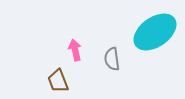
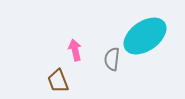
cyan ellipse: moved 10 px left, 4 px down
gray semicircle: rotated 15 degrees clockwise
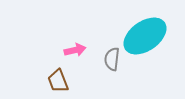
pink arrow: rotated 90 degrees clockwise
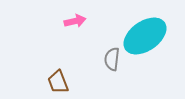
pink arrow: moved 29 px up
brown trapezoid: moved 1 px down
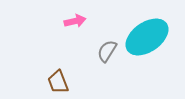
cyan ellipse: moved 2 px right, 1 px down
gray semicircle: moved 5 px left, 8 px up; rotated 25 degrees clockwise
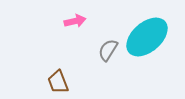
cyan ellipse: rotated 6 degrees counterclockwise
gray semicircle: moved 1 px right, 1 px up
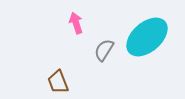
pink arrow: moved 1 px right, 2 px down; rotated 95 degrees counterclockwise
gray semicircle: moved 4 px left
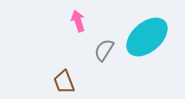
pink arrow: moved 2 px right, 2 px up
brown trapezoid: moved 6 px right
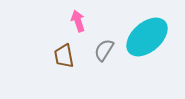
brown trapezoid: moved 26 px up; rotated 10 degrees clockwise
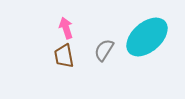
pink arrow: moved 12 px left, 7 px down
